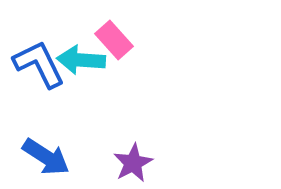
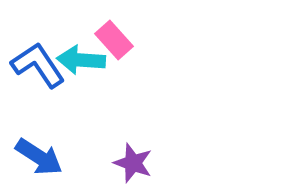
blue L-shape: moved 1 px left, 1 px down; rotated 8 degrees counterclockwise
blue arrow: moved 7 px left
purple star: rotated 24 degrees counterclockwise
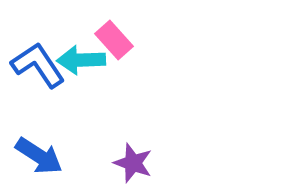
cyan arrow: rotated 6 degrees counterclockwise
blue arrow: moved 1 px up
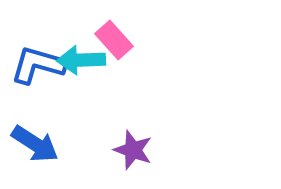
blue L-shape: rotated 40 degrees counterclockwise
blue arrow: moved 4 px left, 12 px up
purple star: moved 13 px up
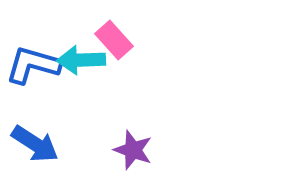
blue L-shape: moved 5 px left
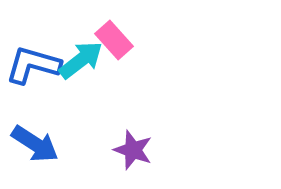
cyan arrow: rotated 144 degrees clockwise
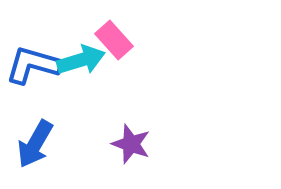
cyan arrow: rotated 21 degrees clockwise
blue arrow: rotated 87 degrees clockwise
purple star: moved 2 px left, 6 px up
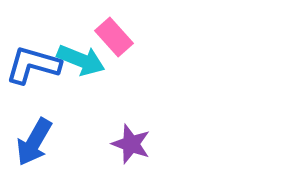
pink rectangle: moved 3 px up
cyan arrow: rotated 39 degrees clockwise
blue arrow: moved 1 px left, 2 px up
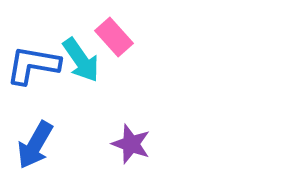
cyan arrow: rotated 33 degrees clockwise
blue L-shape: rotated 6 degrees counterclockwise
blue arrow: moved 1 px right, 3 px down
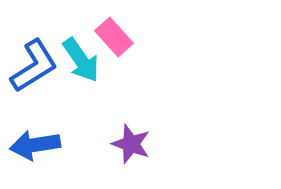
blue L-shape: moved 1 px right, 1 px down; rotated 138 degrees clockwise
blue arrow: rotated 51 degrees clockwise
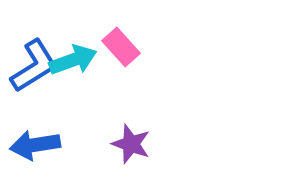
pink rectangle: moved 7 px right, 10 px down
cyan arrow: moved 8 px left; rotated 75 degrees counterclockwise
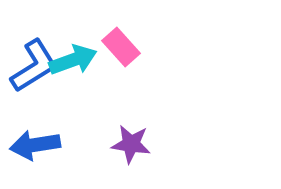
purple star: rotated 12 degrees counterclockwise
